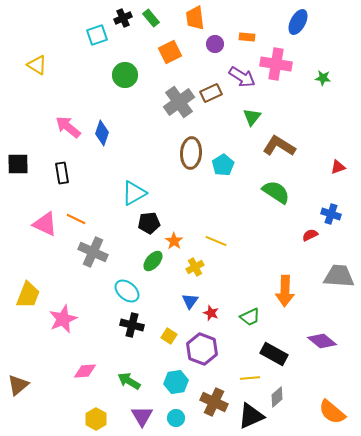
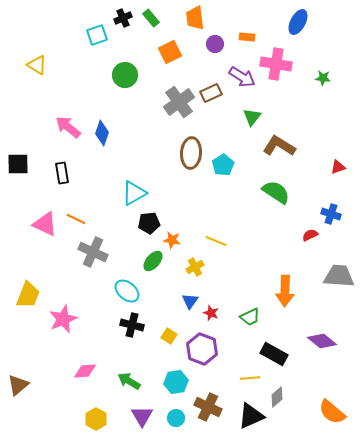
orange star at (174, 241): moved 2 px left, 1 px up; rotated 24 degrees counterclockwise
brown cross at (214, 402): moved 6 px left, 5 px down
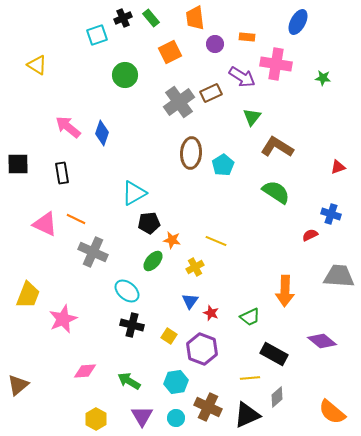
brown L-shape at (279, 146): moved 2 px left, 1 px down
black triangle at (251, 416): moved 4 px left, 1 px up
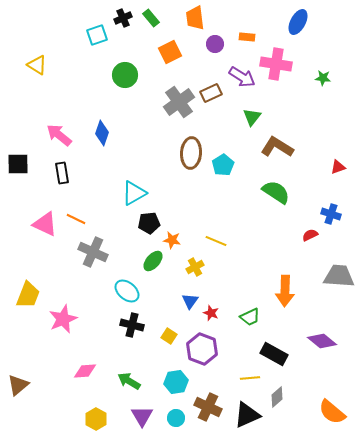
pink arrow at (68, 127): moved 9 px left, 8 px down
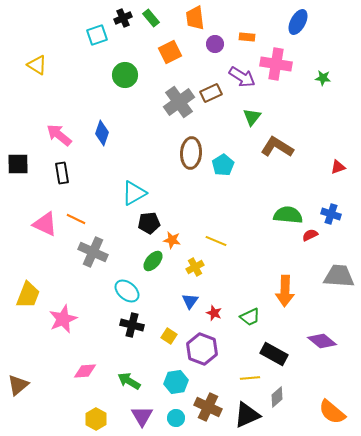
green semicircle at (276, 192): moved 12 px right, 23 px down; rotated 28 degrees counterclockwise
red star at (211, 313): moved 3 px right
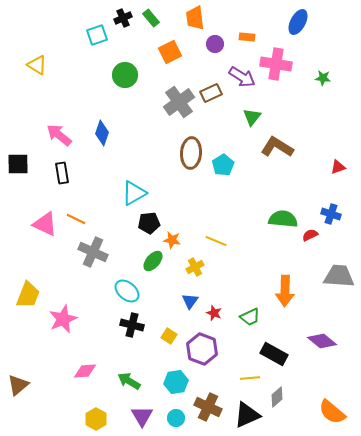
green semicircle at (288, 215): moved 5 px left, 4 px down
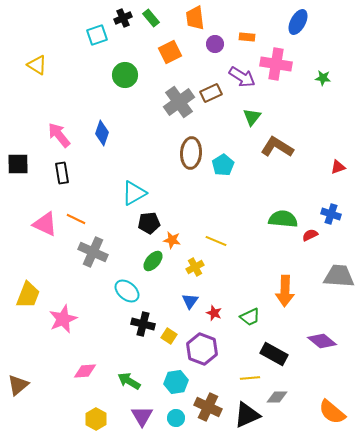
pink arrow at (59, 135): rotated 12 degrees clockwise
black cross at (132, 325): moved 11 px right, 1 px up
gray diamond at (277, 397): rotated 40 degrees clockwise
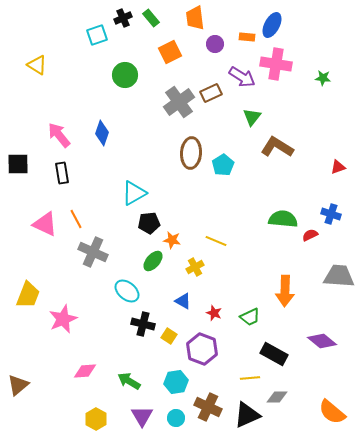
blue ellipse at (298, 22): moved 26 px left, 3 px down
orange line at (76, 219): rotated 36 degrees clockwise
blue triangle at (190, 301): moved 7 px left; rotated 36 degrees counterclockwise
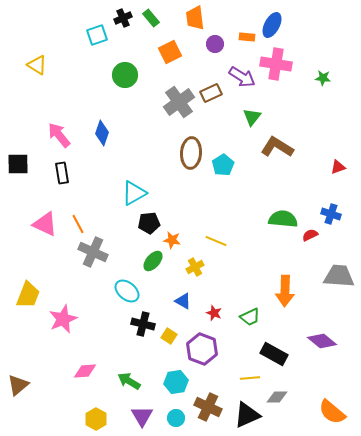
orange line at (76, 219): moved 2 px right, 5 px down
